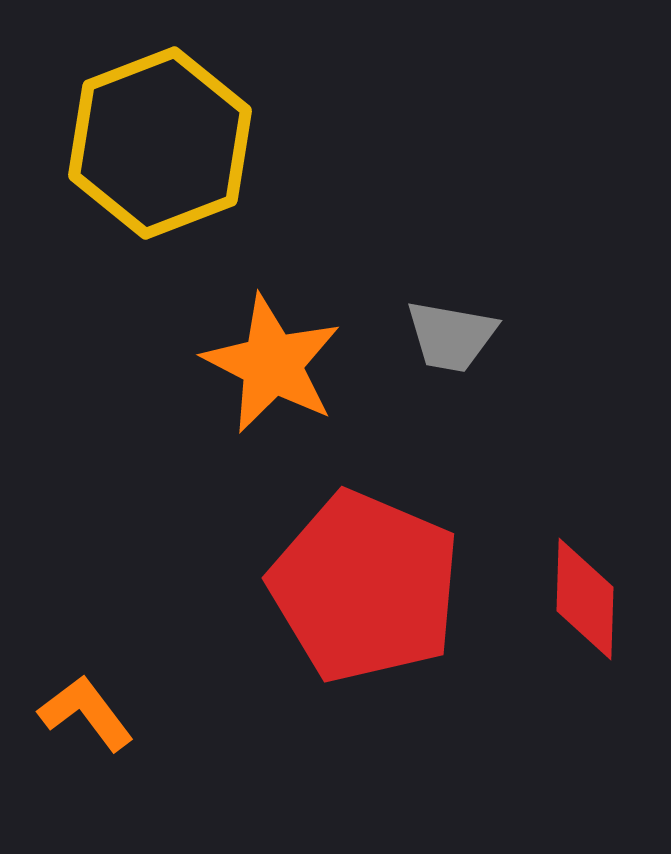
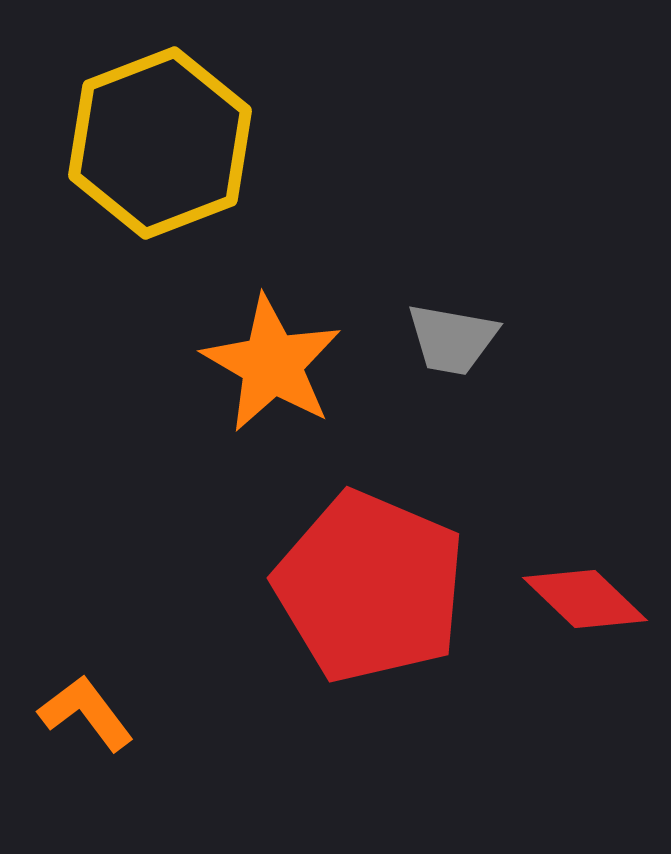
gray trapezoid: moved 1 px right, 3 px down
orange star: rotated 3 degrees clockwise
red pentagon: moved 5 px right
red diamond: rotated 48 degrees counterclockwise
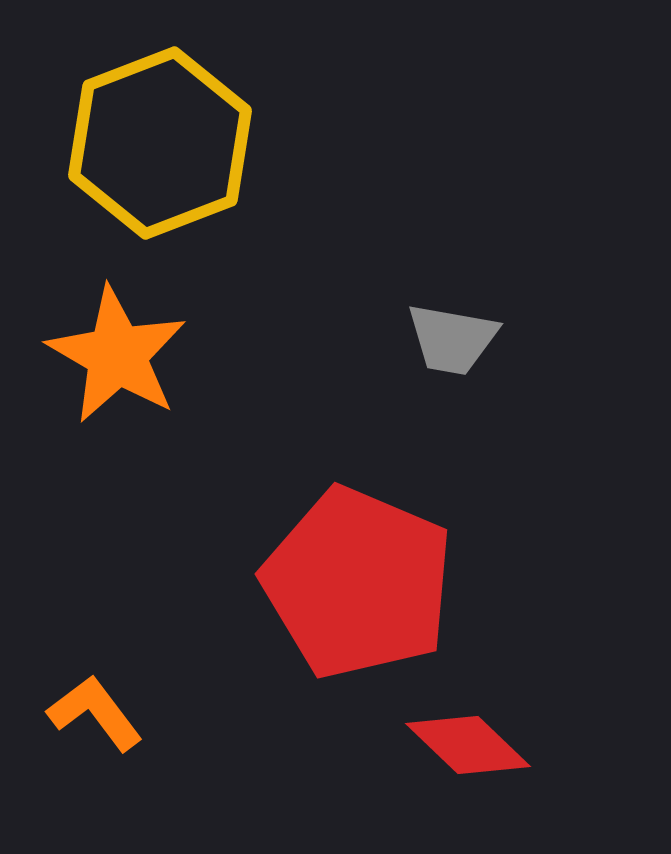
orange star: moved 155 px left, 9 px up
red pentagon: moved 12 px left, 4 px up
red diamond: moved 117 px left, 146 px down
orange L-shape: moved 9 px right
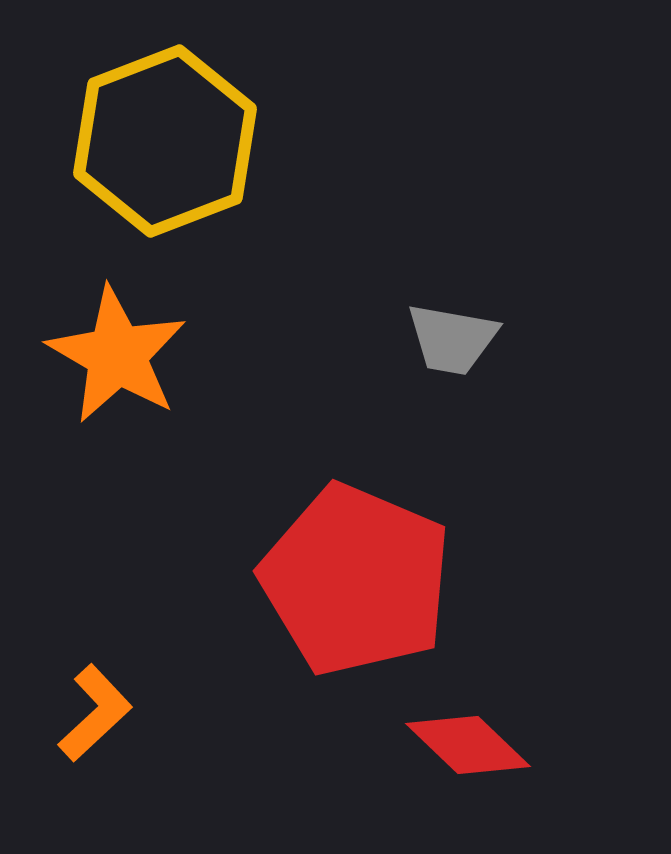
yellow hexagon: moved 5 px right, 2 px up
red pentagon: moved 2 px left, 3 px up
orange L-shape: rotated 84 degrees clockwise
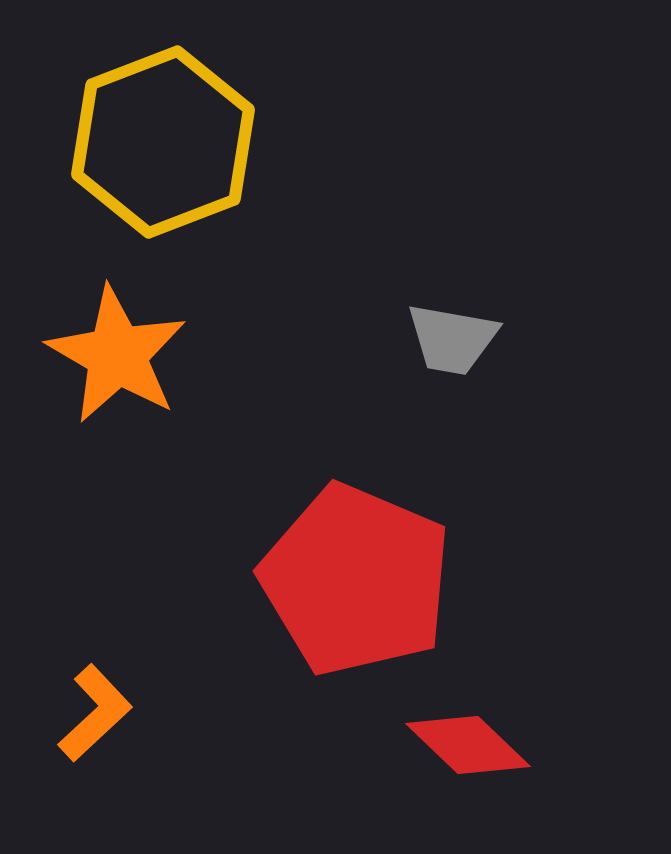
yellow hexagon: moved 2 px left, 1 px down
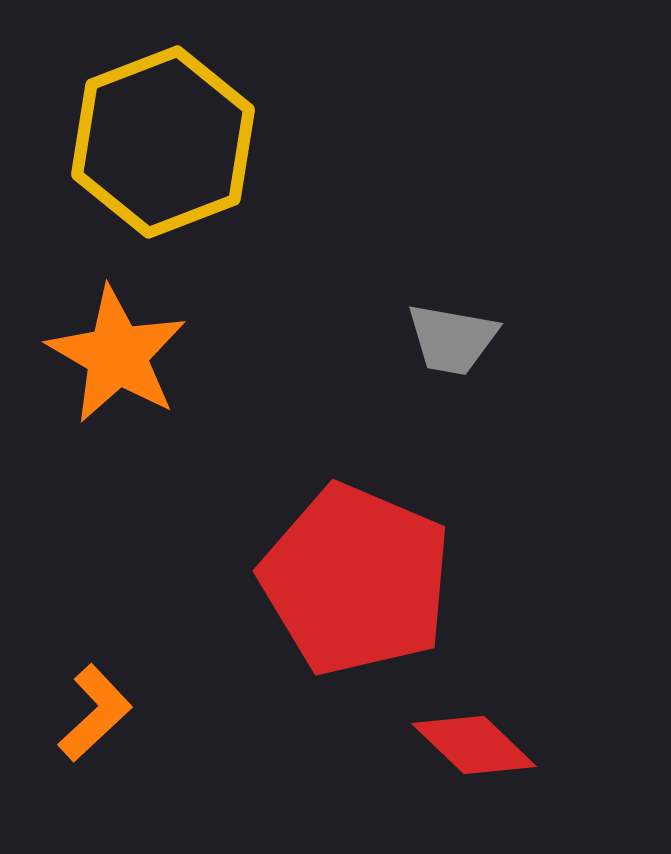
red diamond: moved 6 px right
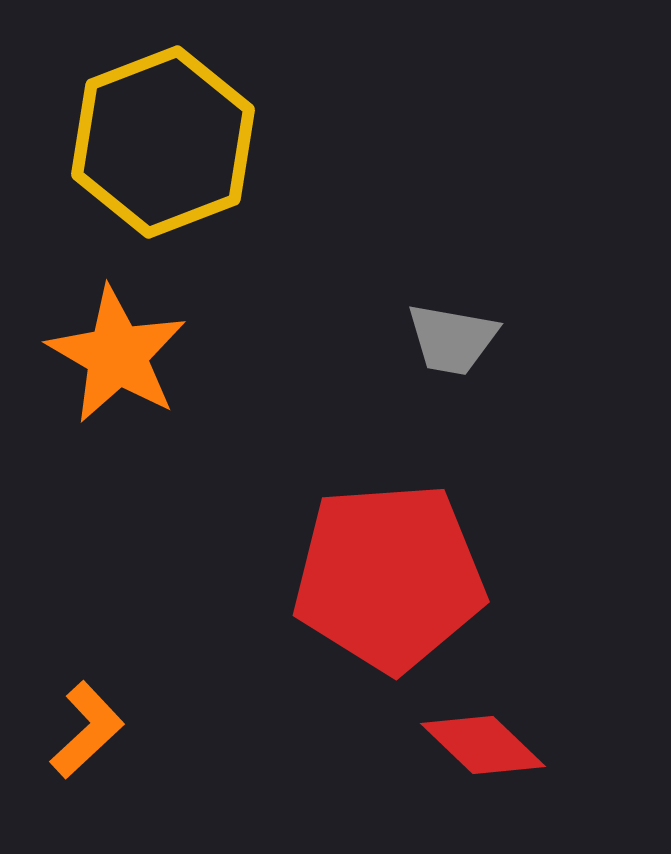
red pentagon: moved 33 px right, 3 px up; rotated 27 degrees counterclockwise
orange L-shape: moved 8 px left, 17 px down
red diamond: moved 9 px right
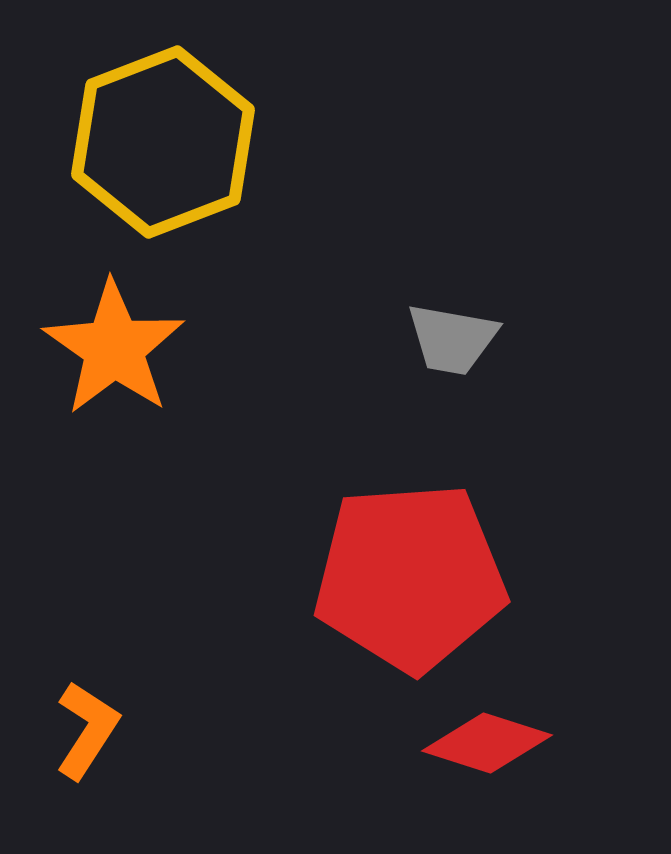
orange star: moved 3 px left, 7 px up; rotated 5 degrees clockwise
red pentagon: moved 21 px right
orange L-shape: rotated 14 degrees counterclockwise
red diamond: moved 4 px right, 2 px up; rotated 26 degrees counterclockwise
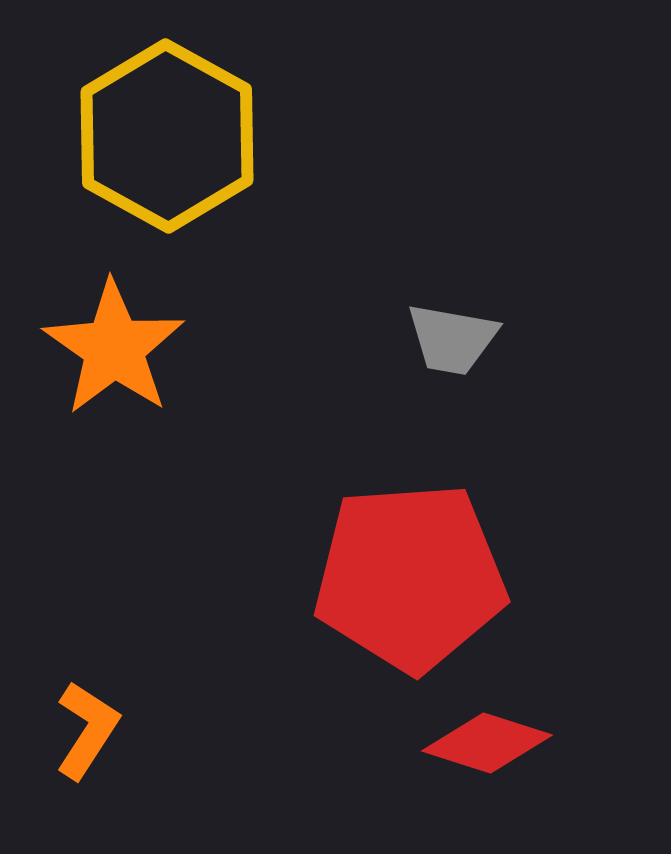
yellow hexagon: moved 4 px right, 6 px up; rotated 10 degrees counterclockwise
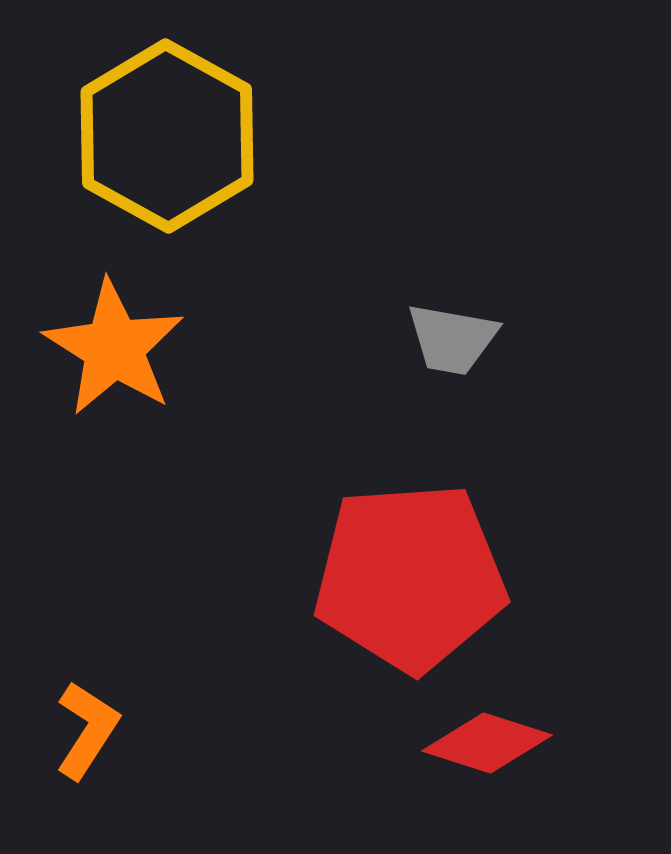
orange star: rotated 3 degrees counterclockwise
